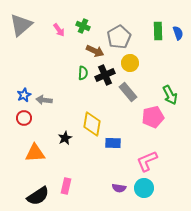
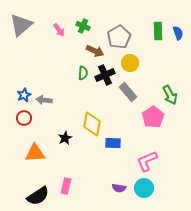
pink pentagon: rotated 20 degrees counterclockwise
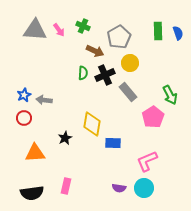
gray triangle: moved 14 px right, 5 px down; rotated 45 degrees clockwise
black semicircle: moved 6 px left, 3 px up; rotated 25 degrees clockwise
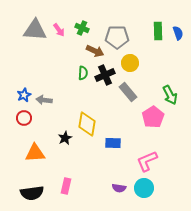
green cross: moved 1 px left, 2 px down
gray pentagon: moved 2 px left; rotated 30 degrees clockwise
yellow diamond: moved 5 px left
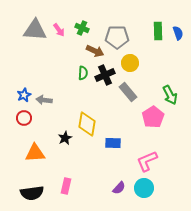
purple semicircle: rotated 56 degrees counterclockwise
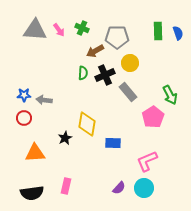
brown arrow: rotated 126 degrees clockwise
blue star: rotated 24 degrees clockwise
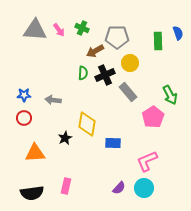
green rectangle: moved 10 px down
gray arrow: moved 9 px right
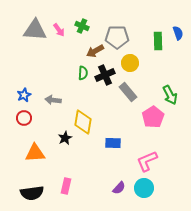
green cross: moved 2 px up
blue star: rotated 24 degrees counterclockwise
yellow diamond: moved 4 px left, 2 px up
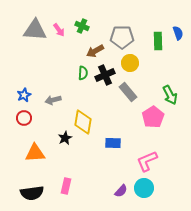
gray pentagon: moved 5 px right
gray arrow: rotated 21 degrees counterclockwise
purple semicircle: moved 2 px right, 3 px down
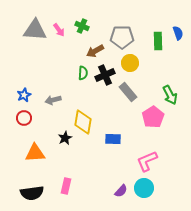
blue rectangle: moved 4 px up
